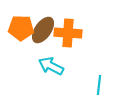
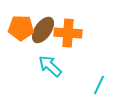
cyan arrow: moved 1 px left; rotated 15 degrees clockwise
cyan line: rotated 18 degrees clockwise
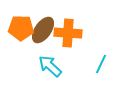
cyan line: moved 2 px right, 21 px up
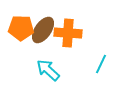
cyan arrow: moved 2 px left, 4 px down
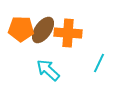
orange pentagon: moved 1 px down
cyan line: moved 2 px left, 1 px up
